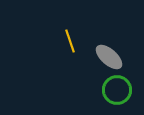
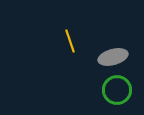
gray ellipse: moved 4 px right; rotated 56 degrees counterclockwise
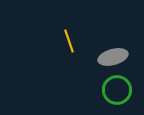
yellow line: moved 1 px left
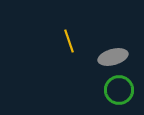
green circle: moved 2 px right
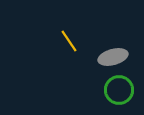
yellow line: rotated 15 degrees counterclockwise
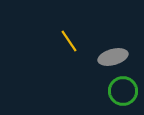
green circle: moved 4 px right, 1 px down
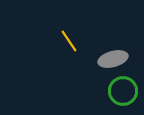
gray ellipse: moved 2 px down
